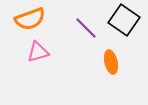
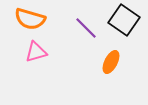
orange semicircle: rotated 36 degrees clockwise
pink triangle: moved 2 px left
orange ellipse: rotated 40 degrees clockwise
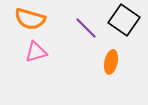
orange ellipse: rotated 15 degrees counterclockwise
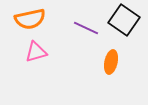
orange semicircle: rotated 28 degrees counterclockwise
purple line: rotated 20 degrees counterclockwise
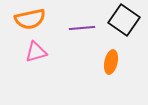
purple line: moved 4 px left; rotated 30 degrees counterclockwise
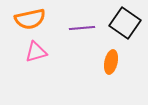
black square: moved 1 px right, 3 px down
